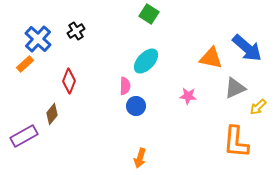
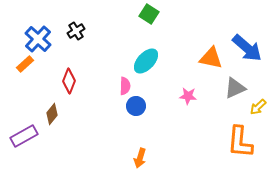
orange L-shape: moved 4 px right
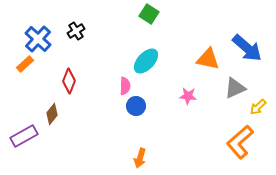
orange triangle: moved 3 px left, 1 px down
orange L-shape: rotated 44 degrees clockwise
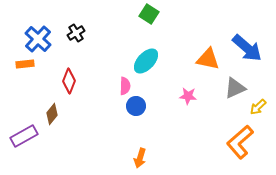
black cross: moved 2 px down
orange rectangle: rotated 36 degrees clockwise
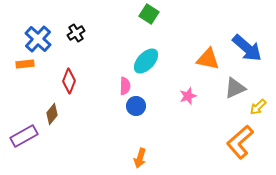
pink star: rotated 24 degrees counterclockwise
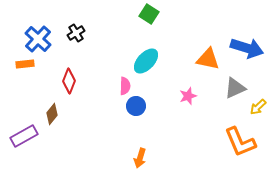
blue arrow: rotated 24 degrees counterclockwise
orange L-shape: rotated 72 degrees counterclockwise
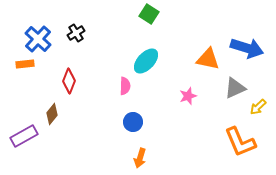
blue circle: moved 3 px left, 16 px down
